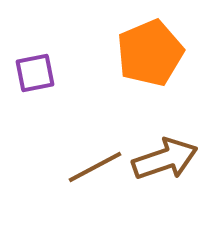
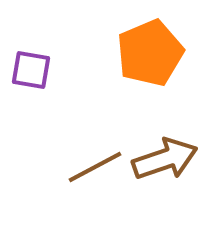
purple square: moved 4 px left, 3 px up; rotated 21 degrees clockwise
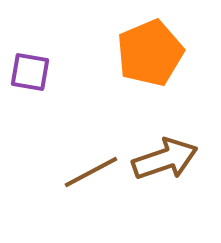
purple square: moved 1 px left, 2 px down
brown line: moved 4 px left, 5 px down
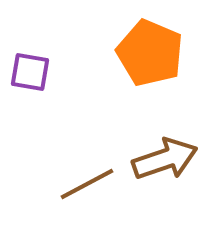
orange pentagon: rotated 26 degrees counterclockwise
brown line: moved 4 px left, 12 px down
